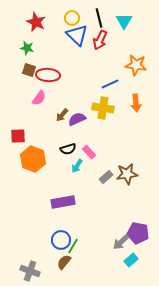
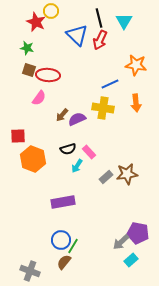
yellow circle: moved 21 px left, 7 px up
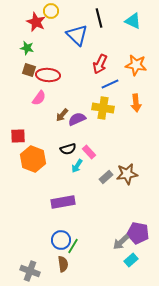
cyan triangle: moved 9 px right; rotated 36 degrees counterclockwise
red arrow: moved 24 px down
brown semicircle: moved 1 px left, 2 px down; rotated 133 degrees clockwise
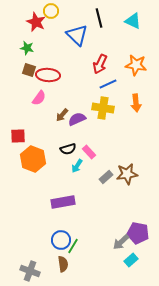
blue line: moved 2 px left
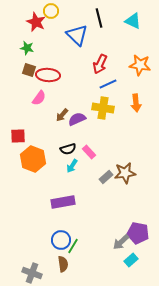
orange star: moved 4 px right
cyan arrow: moved 5 px left
brown star: moved 2 px left, 1 px up
gray cross: moved 2 px right, 2 px down
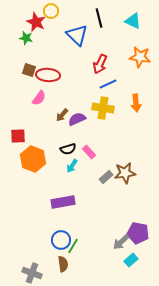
green star: moved 1 px left, 10 px up
orange star: moved 8 px up
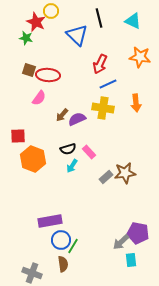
purple rectangle: moved 13 px left, 19 px down
cyan rectangle: rotated 56 degrees counterclockwise
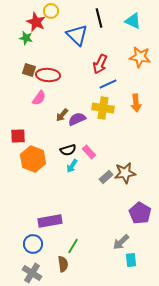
black semicircle: moved 1 px down
purple pentagon: moved 2 px right, 20 px up; rotated 20 degrees clockwise
blue circle: moved 28 px left, 4 px down
gray cross: rotated 12 degrees clockwise
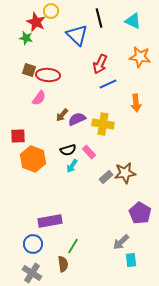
yellow cross: moved 16 px down
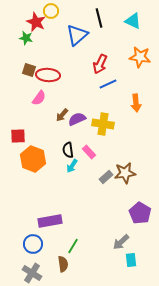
blue triangle: rotated 35 degrees clockwise
black semicircle: rotated 98 degrees clockwise
